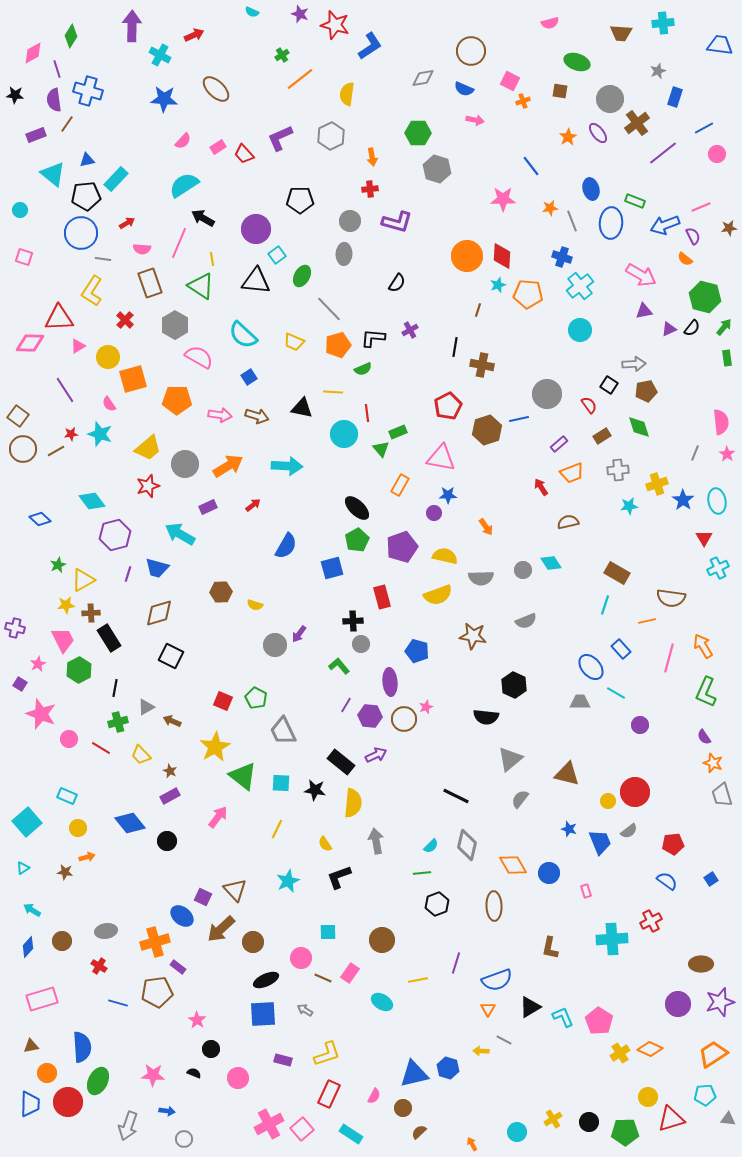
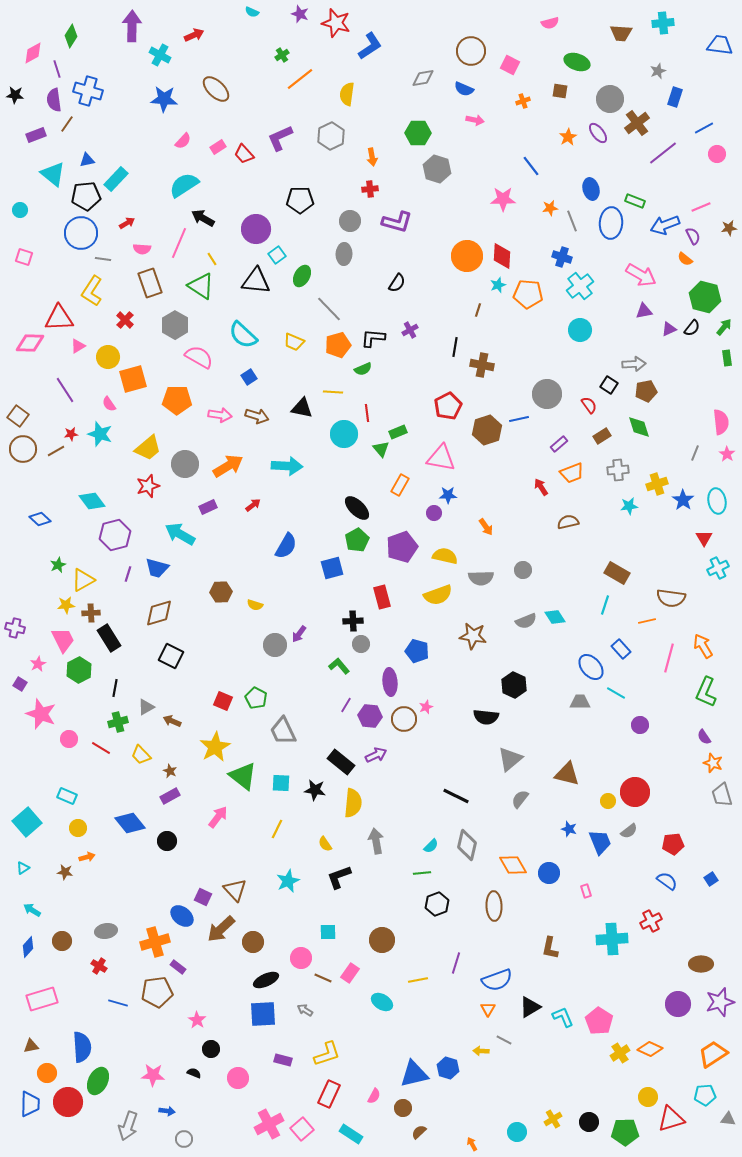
red star at (335, 25): moved 1 px right, 2 px up
pink square at (510, 81): moved 16 px up
yellow line at (212, 259): rotated 24 degrees counterclockwise
cyan diamond at (551, 563): moved 4 px right, 54 px down
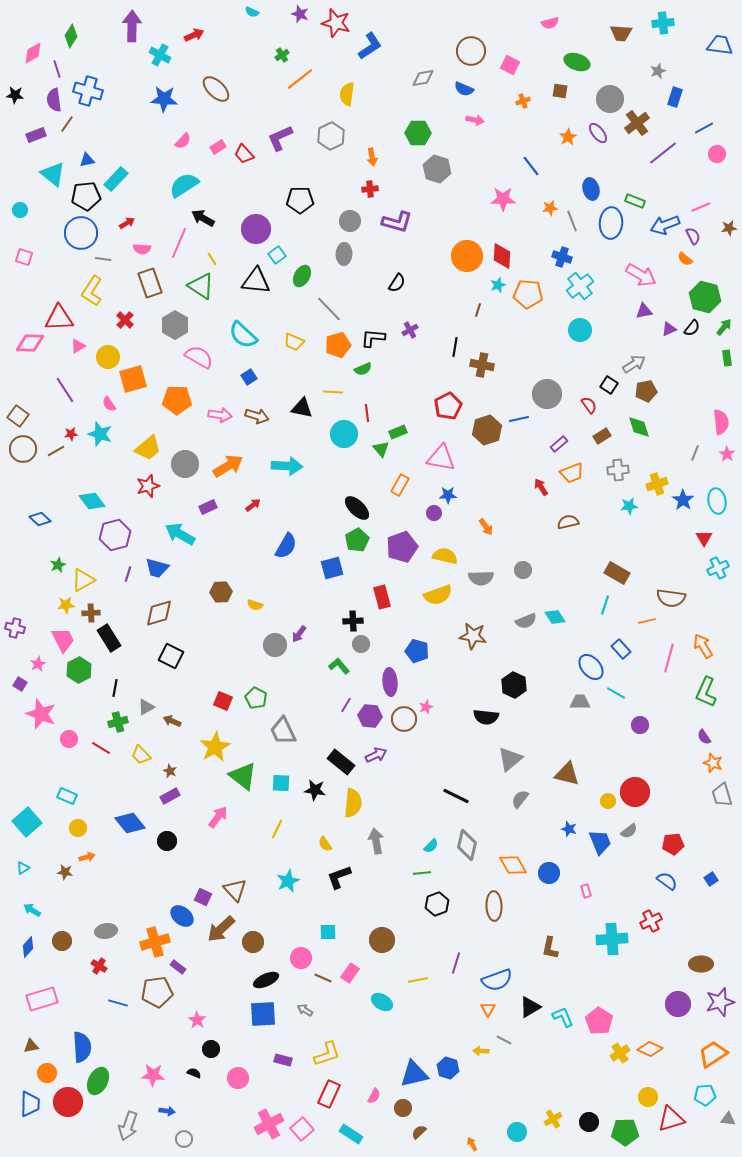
gray arrow at (634, 364): rotated 30 degrees counterclockwise
